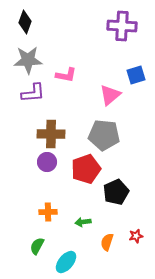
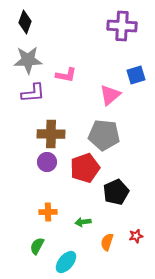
red pentagon: moved 1 px left, 1 px up
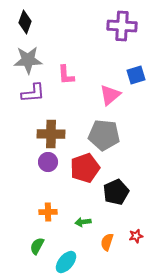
pink L-shape: rotated 75 degrees clockwise
purple circle: moved 1 px right
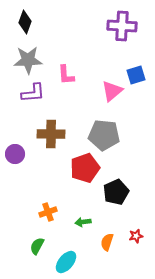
pink triangle: moved 2 px right, 4 px up
purple circle: moved 33 px left, 8 px up
orange cross: rotated 18 degrees counterclockwise
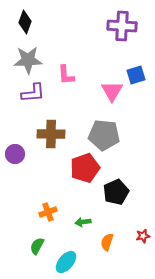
pink triangle: rotated 20 degrees counterclockwise
red star: moved 7 px right
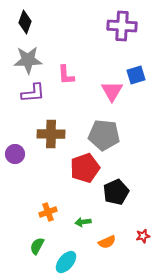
orange semicircle: rotated 132 degrees counterclockwise
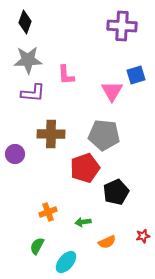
purple L-shape: rotated 10 degrees clockwise
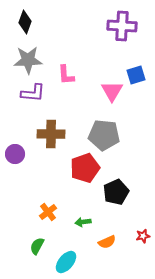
orange cross: rotated 18 degrees counterclockwise
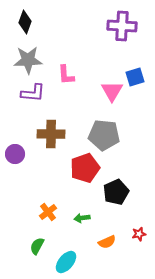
blue square: moved 1 px left, 2 px down
green arrow: moved 1 px left, 4 px up
red star: moved 4 px left, 2 px up
